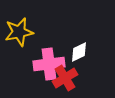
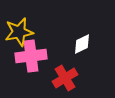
white diamond: moved 3 px right, 8 px up
pink cross: moved 18 px left, 8 px up
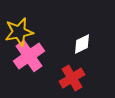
pink cross: moved 2 px left; rotated 28 degrees counterclockwise
red cross: moved 7 px right
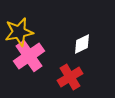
red cross: moved 2 px left, 1 px up
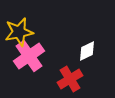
white diamond: moved 5 px right, 7 px down
red cross: moved 2 px down
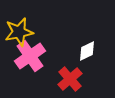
pink cross: moved 1 px right
red cross: rotated 10 degrees counterclockwise
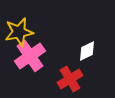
red cross: rotated 10 degrees clockwise
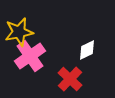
white diamond: moved 1 px up
red cross: rotated 15 degrees counterclockwise
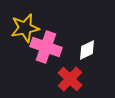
yellow star: moved 6 px right, 4 px up
pink cross: moved 16 px right, 9 px up; rotated 36 degrees counterclockwise
